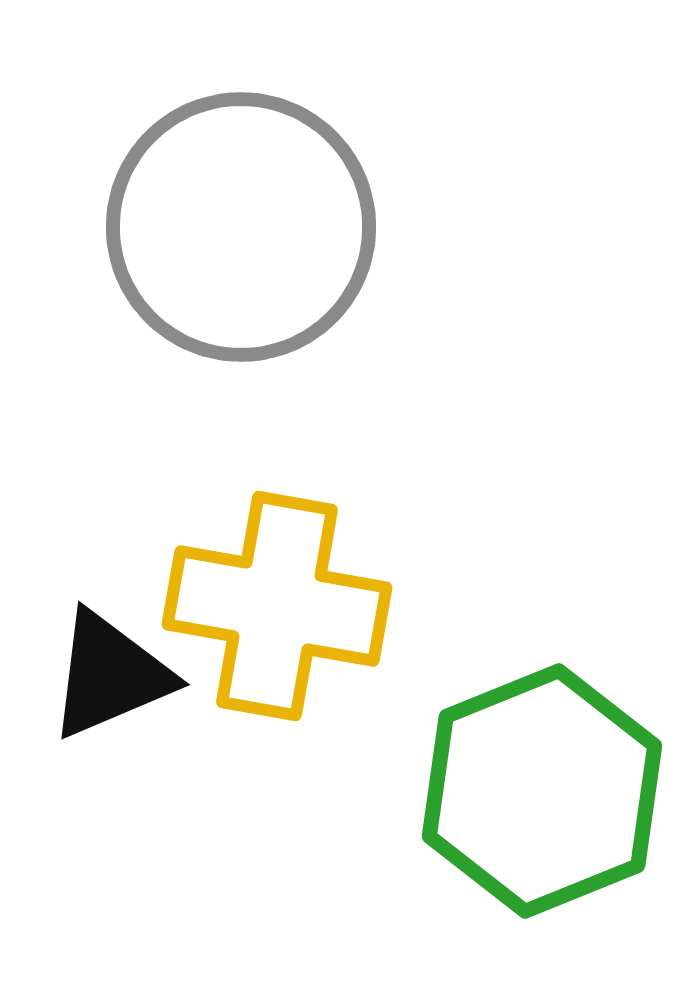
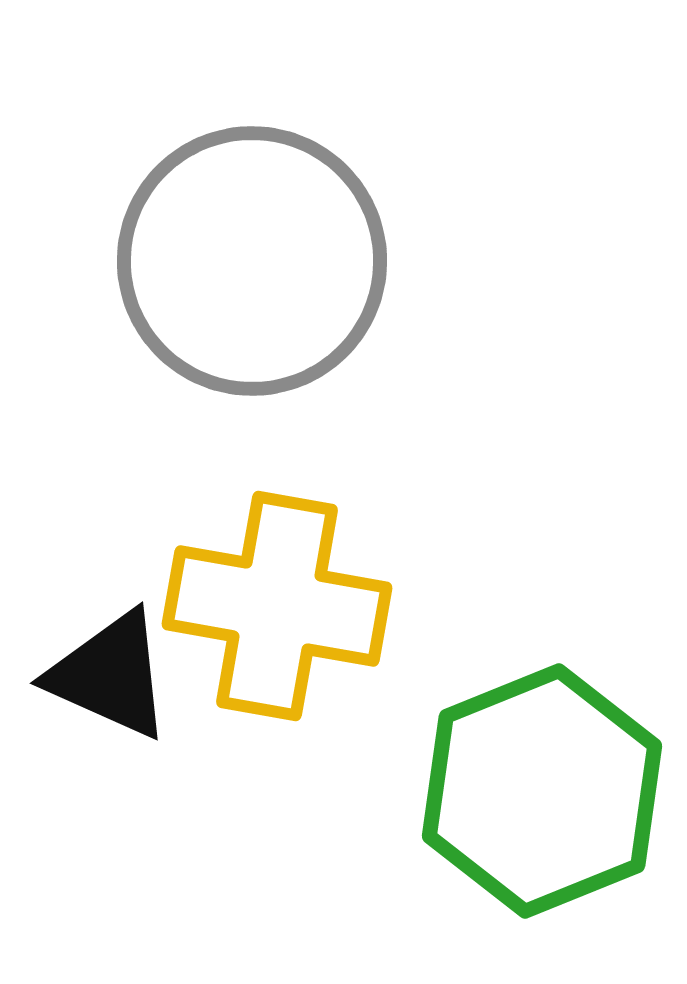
gray circle: moved 11 px right, 34 px down
black triangle: rotated 47 degrees clockwise
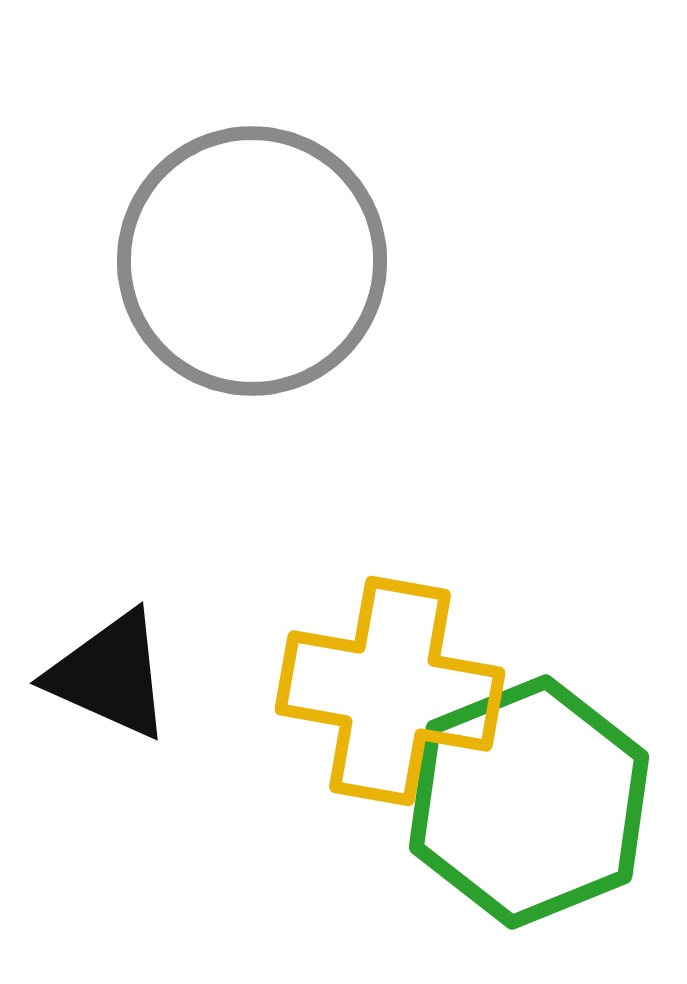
yellow cross: moved 113 px right, 85 px down
green hexagon: moved 13 px left, 11 px down
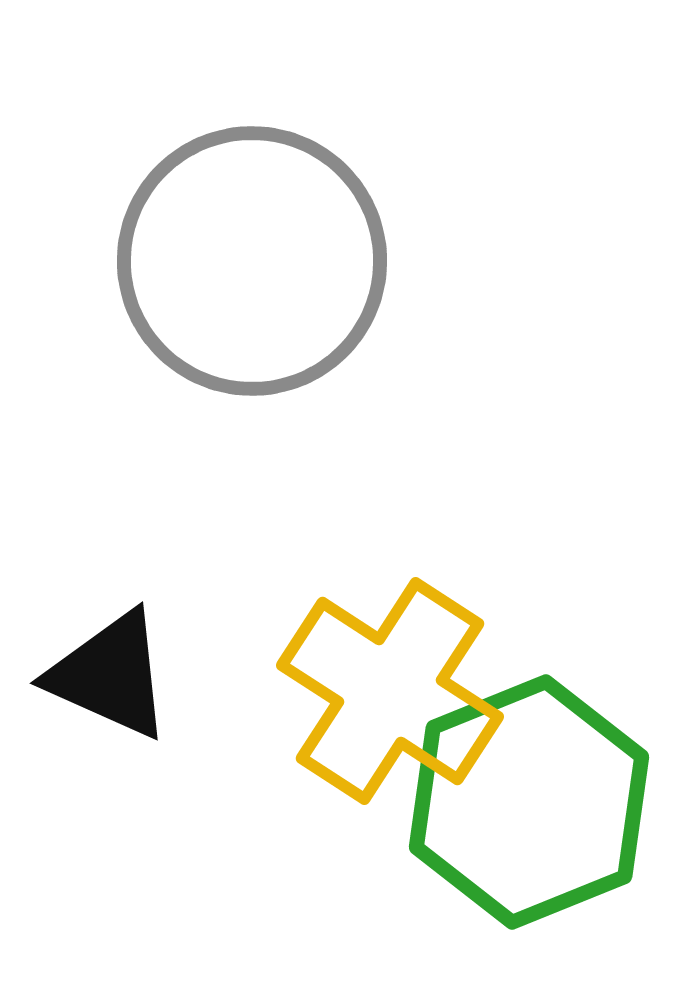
yellow cross: rotated 23 degrees clockwise
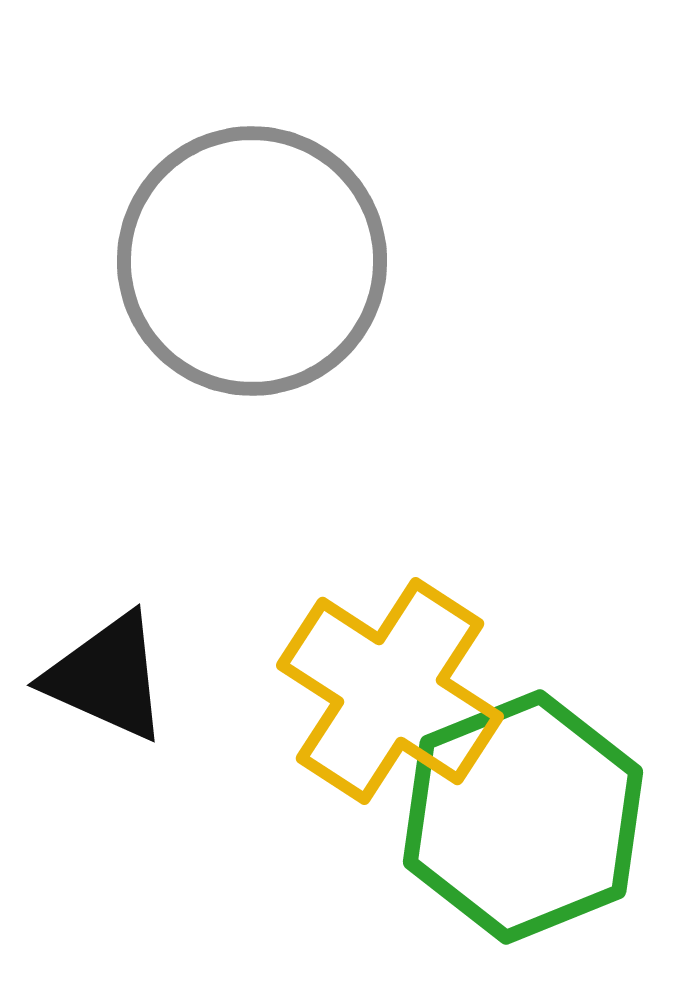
black triangle: moved 3 px left, 2 px down
green hexagon: moved 6 px left, 15 px down
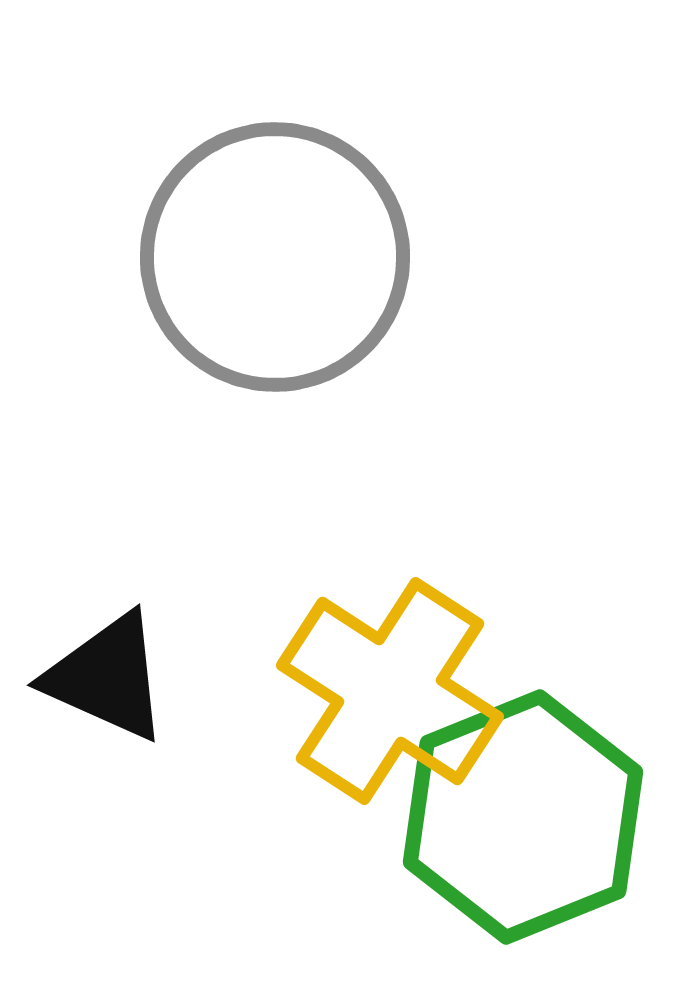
gray circle: moved 23 px right, 4 px up
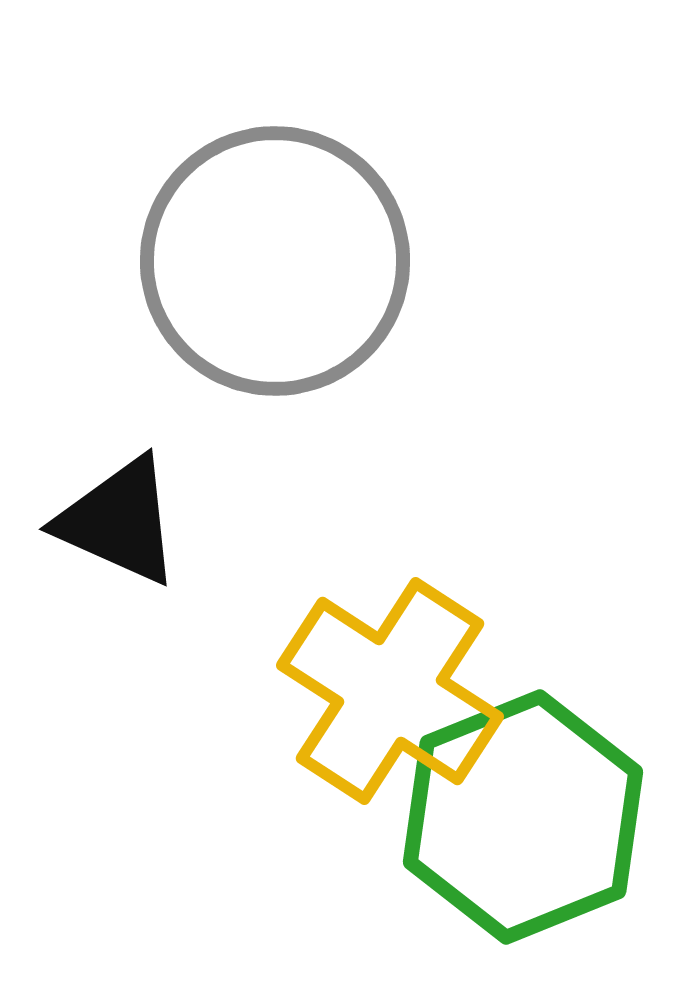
gray circle: moved 4 px down
black triangle: moved 12 px right, 156 px up
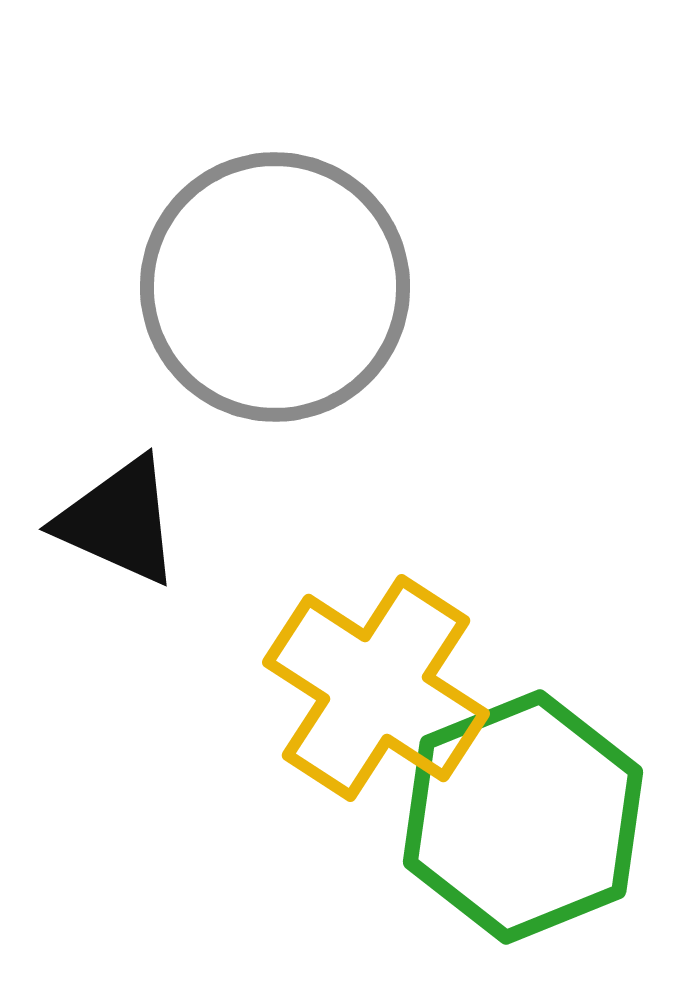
gray circle: moved 26 px down
yellow cross: moved 14 px left, 3 px up
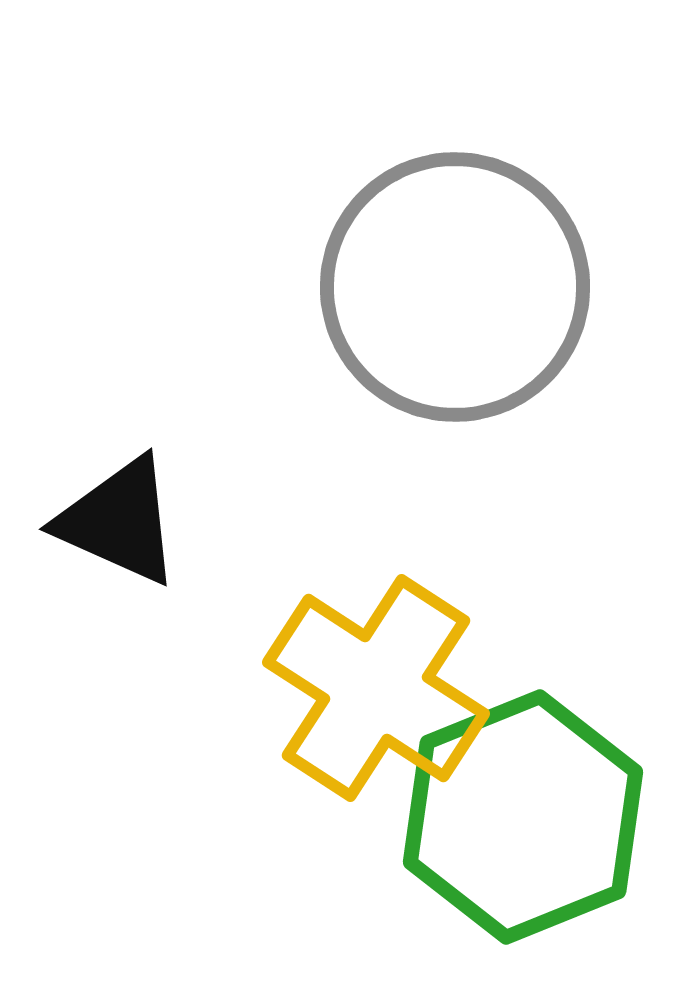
gray circle: moved 180 px right
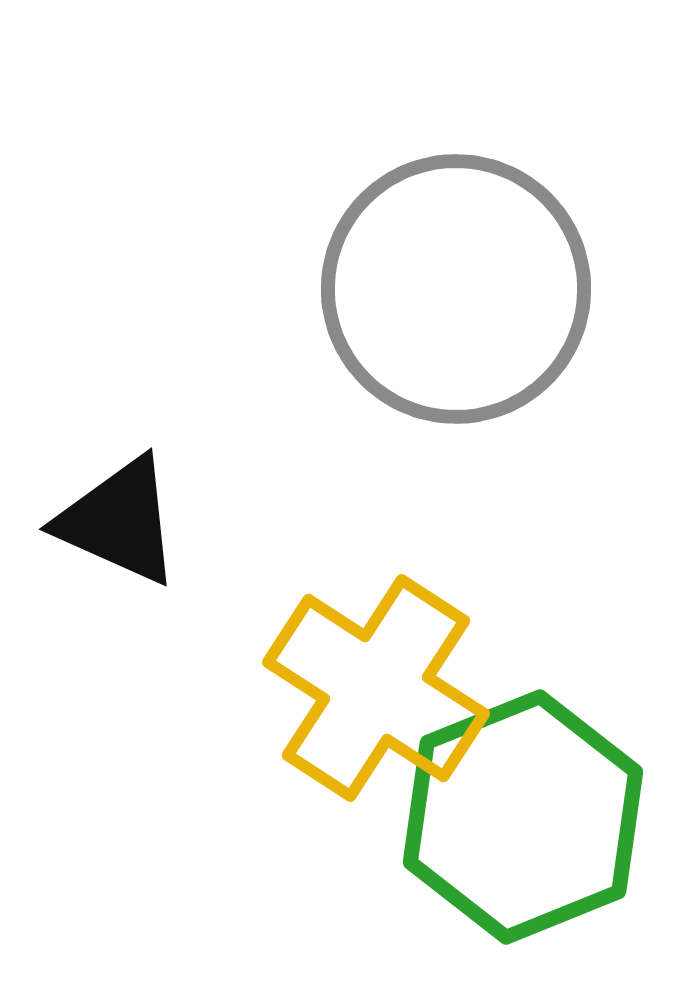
gray circle: moved 1 px right, 2 px down
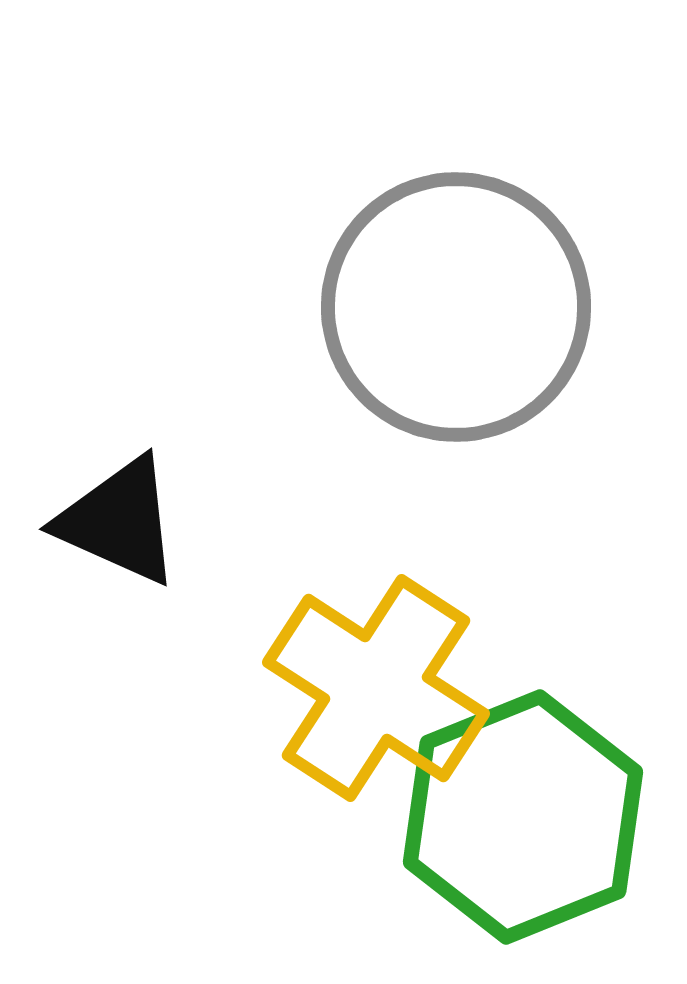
gray circle: moved 18 px down
